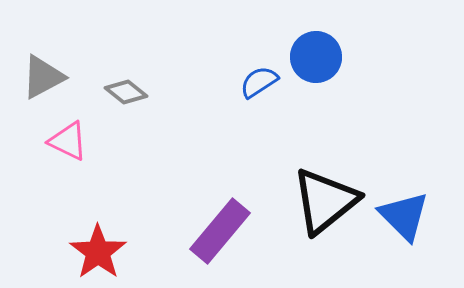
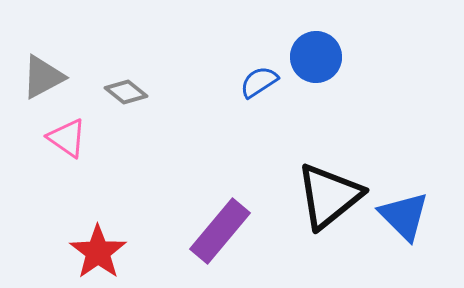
pink triangle: moved 1 px left, 3 px up; rotated 9 degrees clockwise
black triangle: moved 4 px right, 5 px up
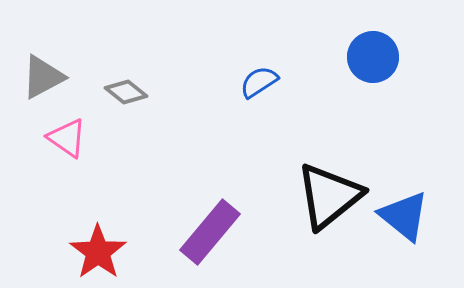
blue circle: moved 57 px right
blue triangle: rotated 6 degrees counterclockwise
purple rectangle: moved 10 px left, 1 px down
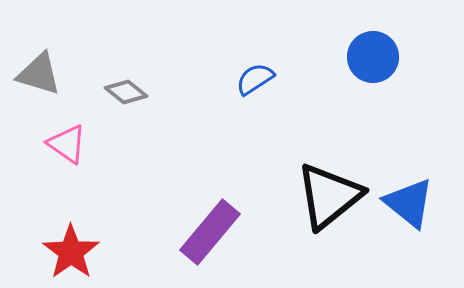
gray triangle: moved 4 px left, 3 px up; rotated 45 degrees clockwise
blue semicircle: moved 4 px left, 3 px up
pink triangle: moved 6 px down
blue triangle: moved 5 px right, 13 px up
red star: moved 27 px left
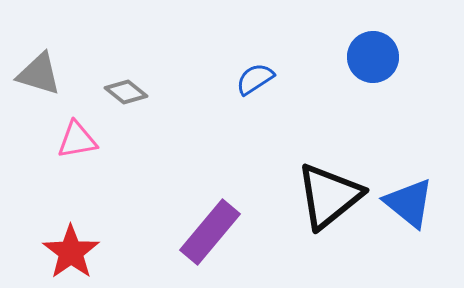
pink triangle: moved 10 px right, 4 px up; rotated 45 degrees counterclockwise
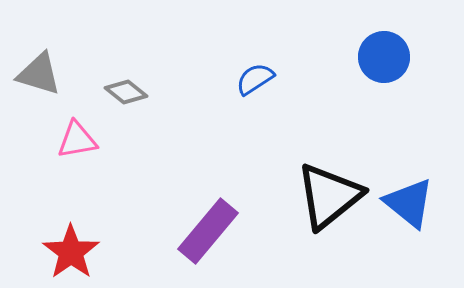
blue circle: moved 11 px right
purple rectangle: moved 2 px left, 1 px up
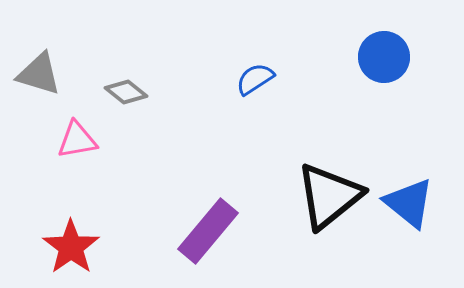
red star: moved 5 px up
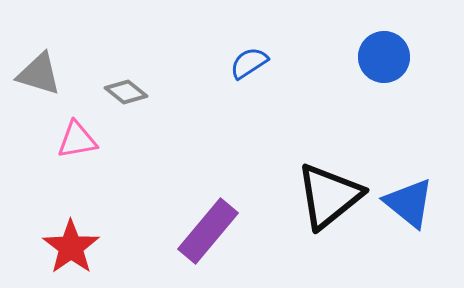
blue semicircle: moved 6 px left, 16 px up
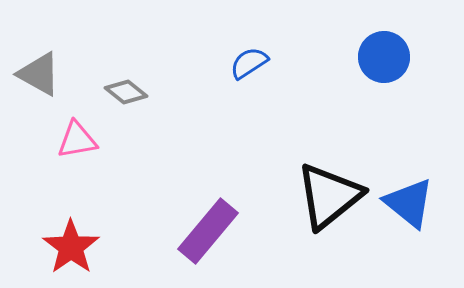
gray triangle: rotated 12 degrees clockwise
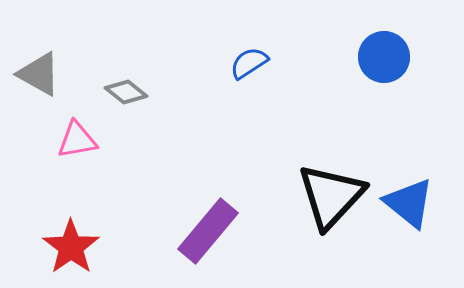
black triangle: moved 2 px right; rotated 8 degrees counterclockwise
